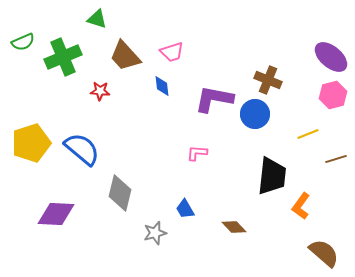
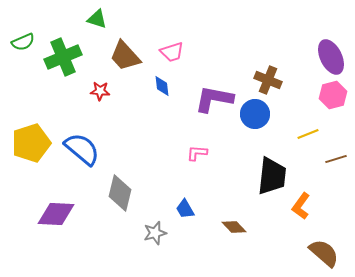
purple ellipse: rotated 24 degrees clockwise
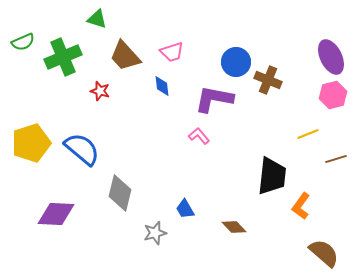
red star: rotated 12 degrees clockwise
blue circle: moved 19 px left, 52 px up
pink L-shape: moved 2 px right, 17 px up; rotated 45 degrees clockwise
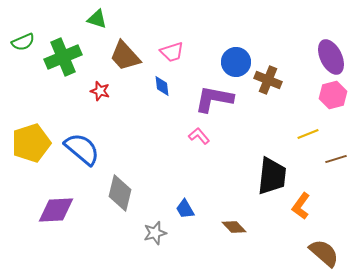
purple diamond: moved 4 px up; rotated 6 degrees counterclockwise
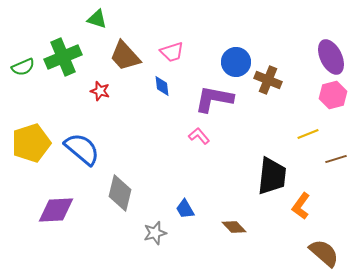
green semicircle: moved 25 px down
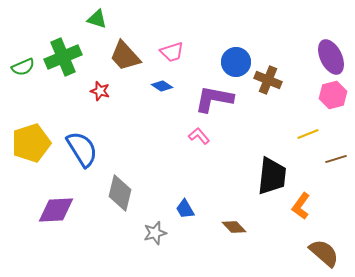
blue diamond: rotated 50 degrees counterclockwise
blue semicircle: rotated 18 degrees clockwise
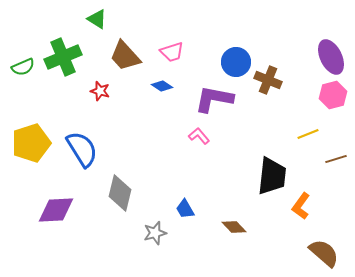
green triangle: rotated 15 degrees clockwise
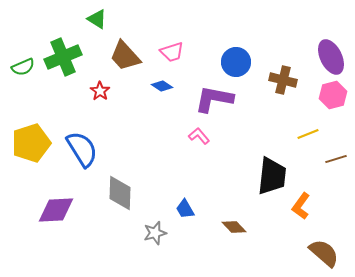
brown cross: moved 15 px right; rotated 8 degrees counterclockwise
red star: rotated 18 degrees clockwise
gray diamond: rotated 12 degrees counterclockwise
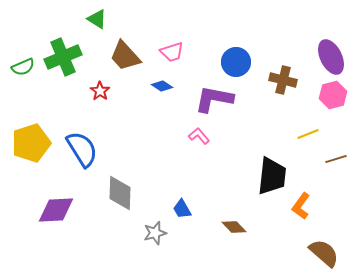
blue trapezoid: moved 3 px left
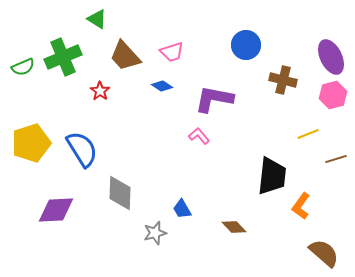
blue circle: moved 10 px right, 17 px up
